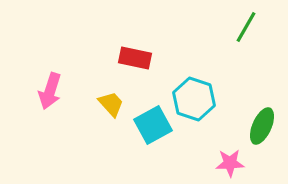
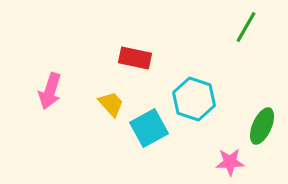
cyan square: moved 4 px left, 3 px down
pink star: moved 1 px up
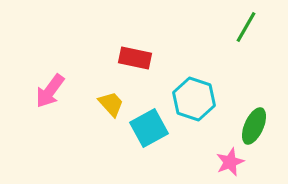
pink arrow: rotated 18 degrees clockwise
green ellipse: moved 8 px left
pink star: rotated 20 degrees counterclockwise
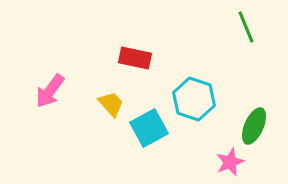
green line: rotated 52 degrees counterclockwise
